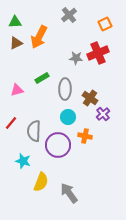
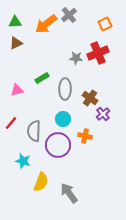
orange arrow: moved 7 px right, 13 px up; rotated 25 degrees clockwise
cyan circle: moved 5 px left, 2 px down
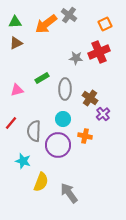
gray cross: rotated 14 degrees counterclockwise
red cross: moved 1 px right, 1 px up
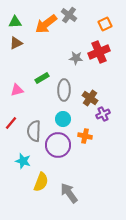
gray ellipse: moved 1 px left, 1 px down
purple cross: rotated 16 degrees clockwise
